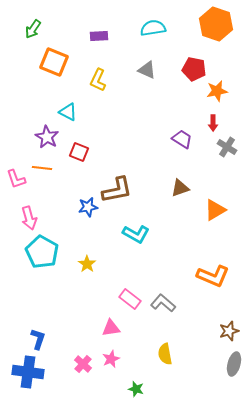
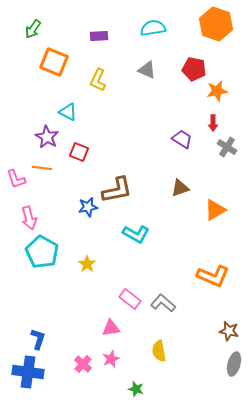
brown star: rotated 30 degrees clockwise
yellow semicircle: moved 6 px left, 3 px up
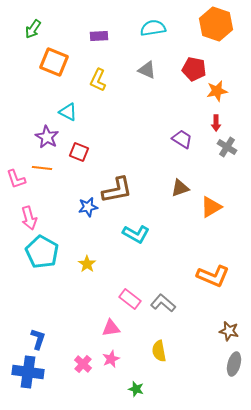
red arrow: moved 3 px right
orange triangle: moved 4 px left, 3 px up
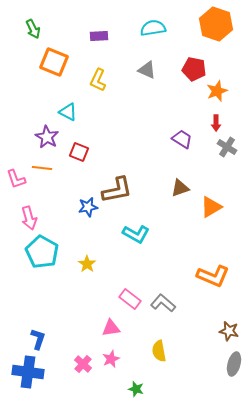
green arrow: rotated 60 degrees counterclockwise
orange star: rotated 10 degrees counterclockwise
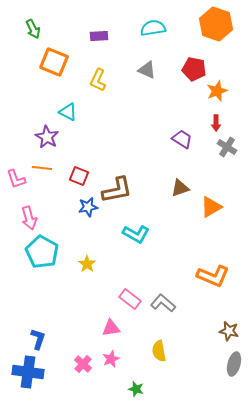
red square: moved 24 px down
